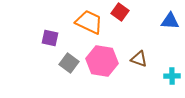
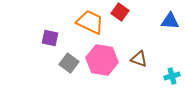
orange trapezoid: moved 1 px right
pink hexagon: moved 1 px up
cyan cross: rotated 14 degrees counterclockwise
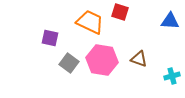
red square: rotated 18 degrees counterclockwise
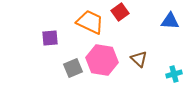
red square: rotated 36 degrees clockwise
purple square: rotated 18 degrees counterclockwise
brown triangle: rotated 24 degrees clockwise
gray square: moved 4 px right, 5 px down; rotated 30 degrees clockwise
cyan cross: moved 2 px right, 2 px up
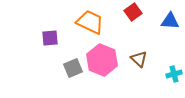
red square: moved 13 px right
pink hexagon: rotated 12 degrees clockwise
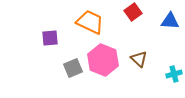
pink hexagon: moved 1 px right
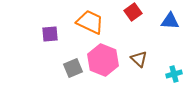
purple square: moved 4 px up
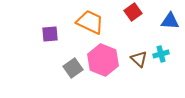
gray square: rotated 12 degrees counterclockwise
cyan cross: moved 13 px left, 20 px up
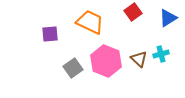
blue triangle: moved 2 px left, 3 px up; rotated 36 degrees counterclockwise
pink hexagon: moved 3 px right, 1 px down
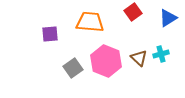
orange trapezoid: rotated 20 degrees counterclockwise
brown triangle: moved 1 px up
